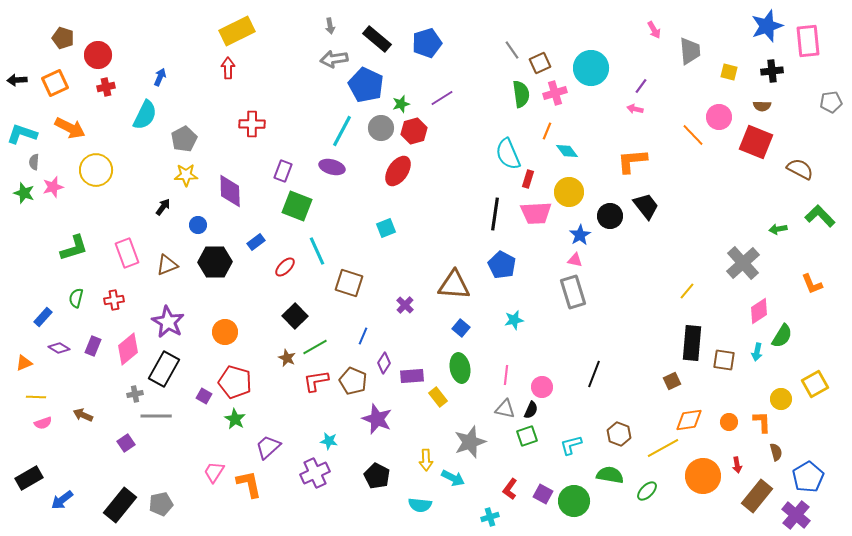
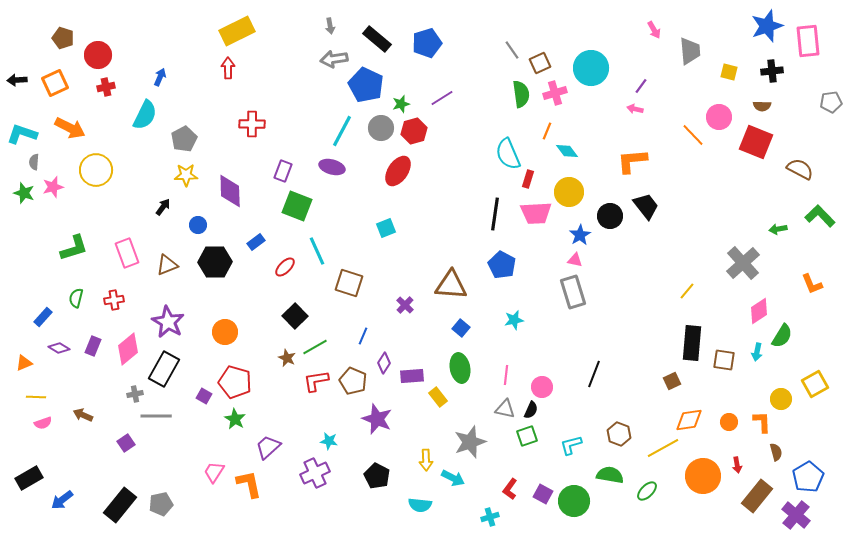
brown triangle at (454, 285): moved 3 px left
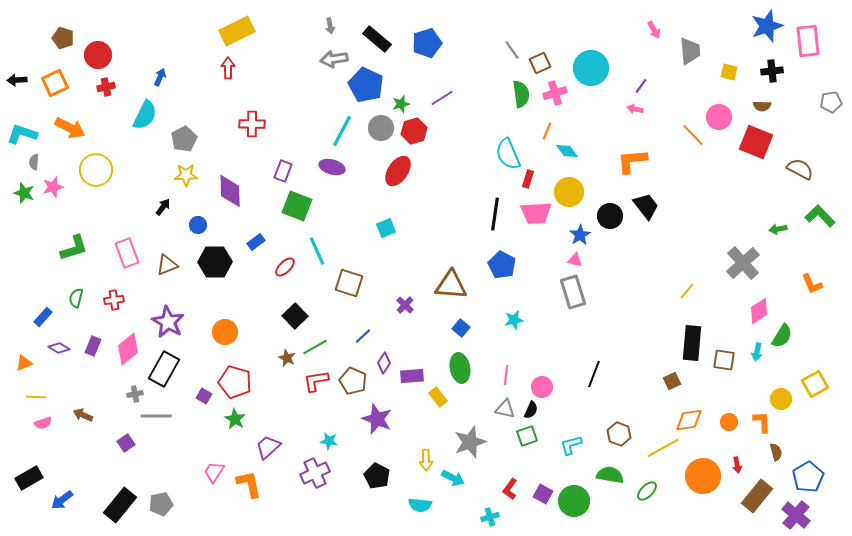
blue line at (363, 336): rotated 24 degrees clockwise
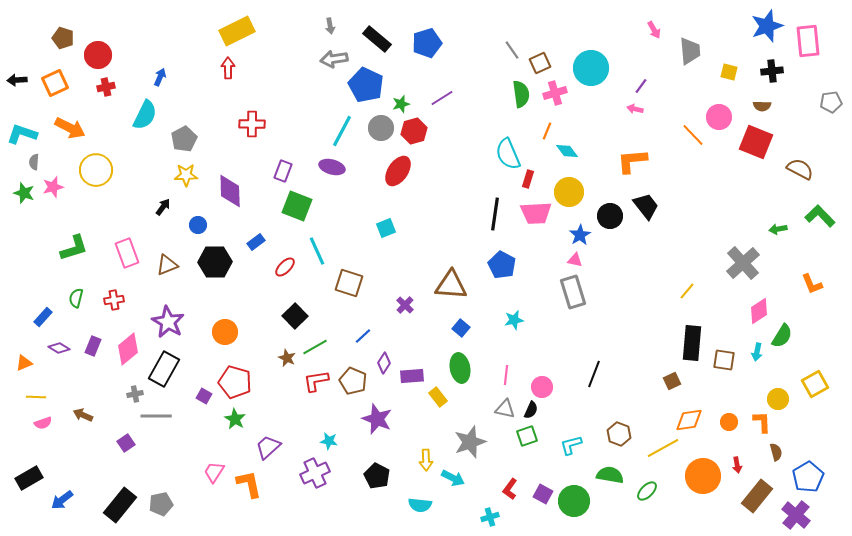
yellow circle at (781, 399): moved 3 px left
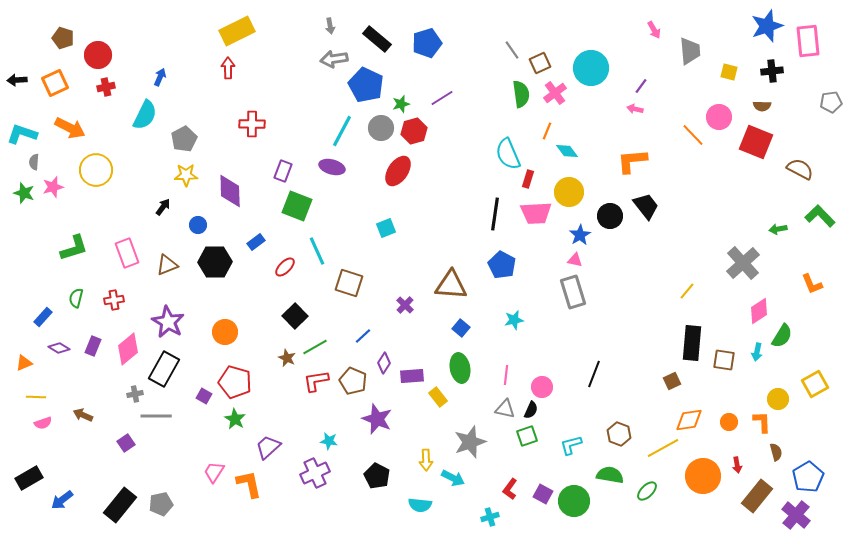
pink cross at (555, 93): rotated 20 degrees counterclockwise
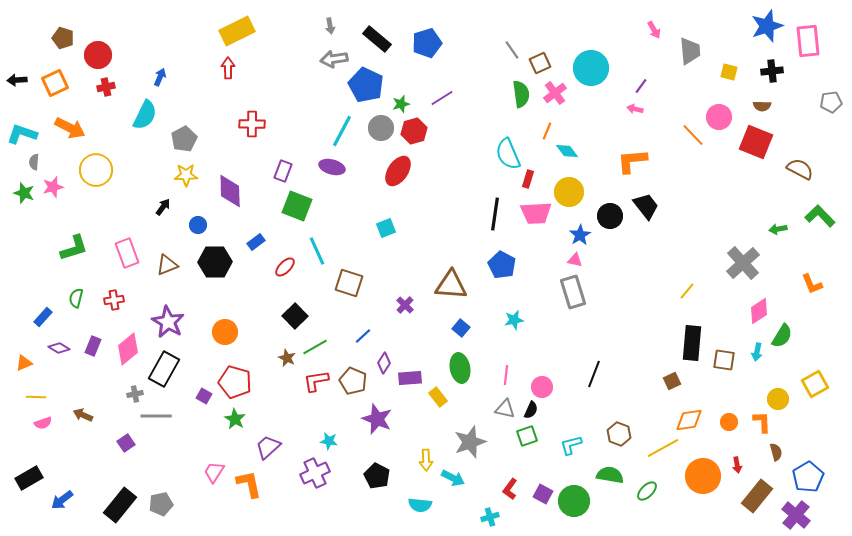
purple rectangle at (412, 376): moved 2 px left, 2 px down
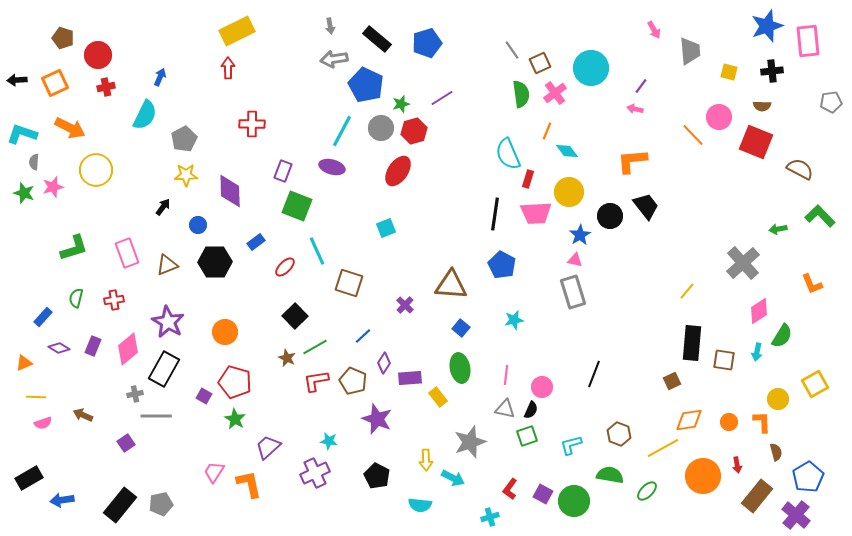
blue arrow at (62, 500): rotated 30 degrees clockwise
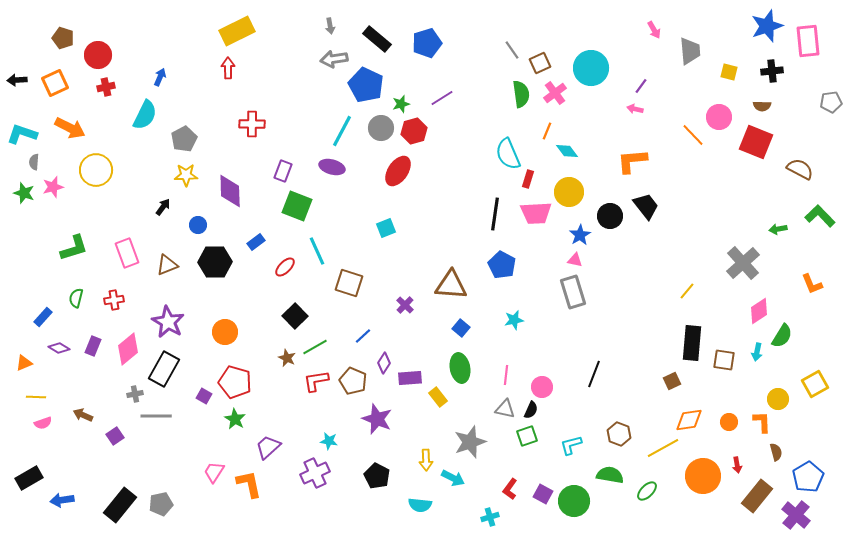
purple square at (126, 443): moved 11 px left, 7 px up
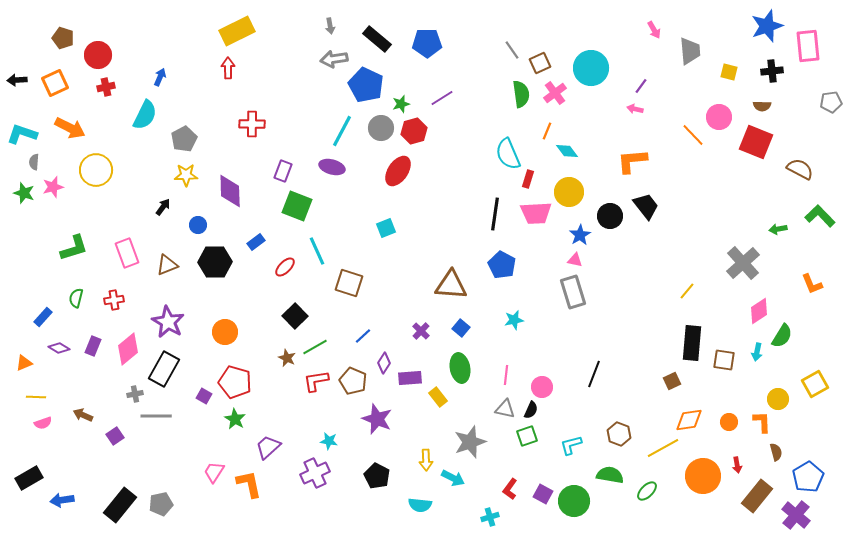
pink rectangle at (808, 41): moved 5 px down
blue pentagon at (427, 43): rotated 16 degrees clockwise
purple cross at (405, 305): moved 16 px right, 26 px down
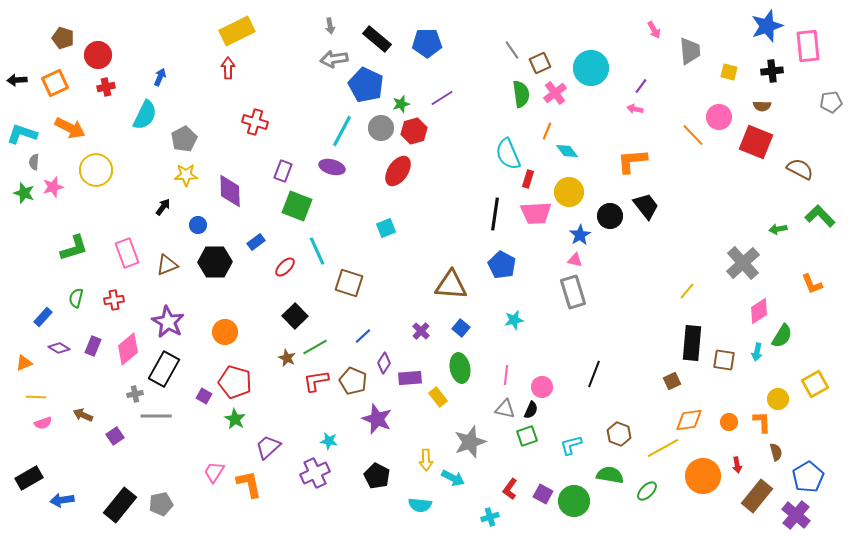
red cross at (252, 124): moved 3 px right, 2 px up; rotated 15 degrees clockwise
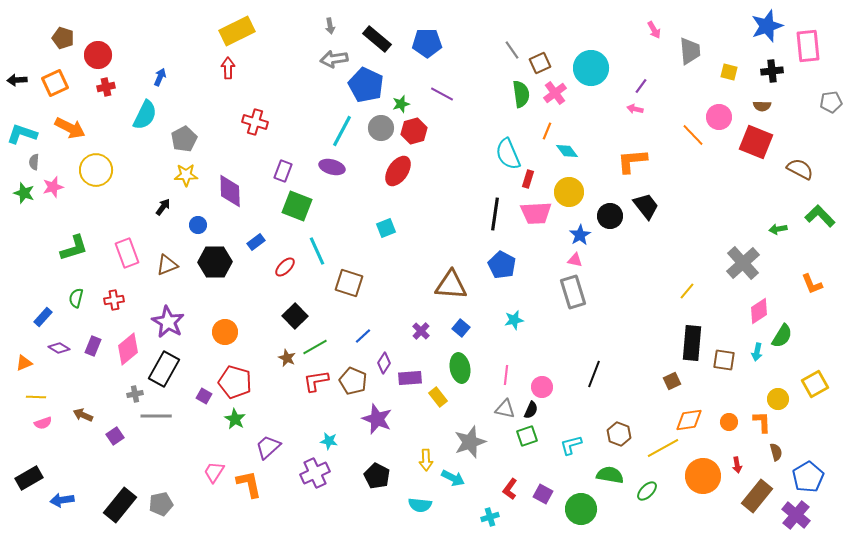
purple line at (442, 98): moved 4 px up; rotated 60 degrees clockwise
green circle at (574, 501): moved 7 px right, 8 px down
